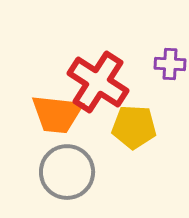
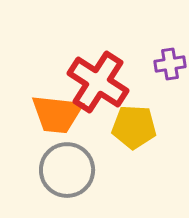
purple cross: rotated 12 degrees counterclockwise
gray circle: moved 2 px up
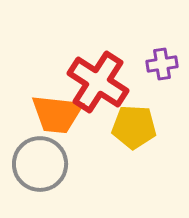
purple cross: moved 8 px left
gray circle: moved 27 px left, 6 px up
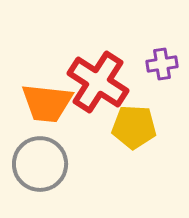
orange trapezoid: moved 10 px left, 11 px up
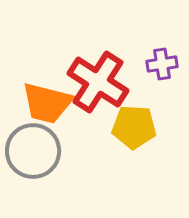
orange trapezoid: rotated 8 degrees clockwise
gray circle: moved 7 px left, 13 px up
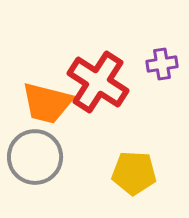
yellow pentagon: moved 46 px down
gray circle: moved 2 px right, 6 px down
